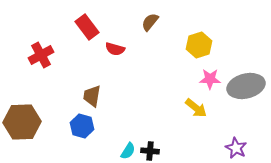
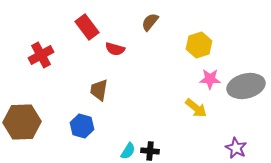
brown trapezoid: moved 7 px right, 6 px up
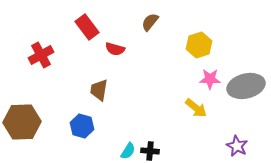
purple star: moved 1 px right, 2 px up
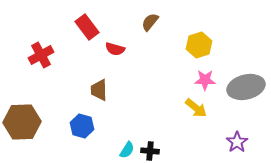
pink star: moved 5 px left, 1 px down
gray ellipse: moved 1 px down
brown trapezoid: rotated 10 degrees counterclockwise
purple star: moved 4 px up; rotated 10 degrees clockwise
cyan semicircle: moved 1 px left, 1 px up
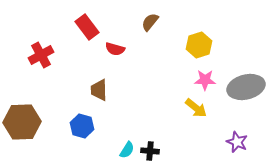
purple star: rotated 15 degrees counterclockwise
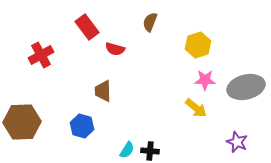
brown semicircle: rotated 18 degrees counterclockwise
yellow hexagon: moved 1 px left
brown trapezoid: moved 4 px right, 1 px down
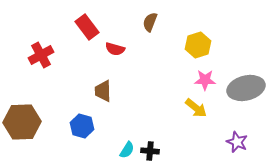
gray ellipse: moved 1 px down
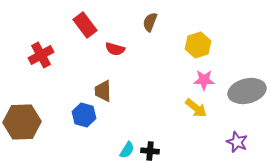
red rectangle: moved 2 px left, 2 px up
pink star: moved 1 px left
gray ellipse: moved 1 px right, 3 px down
blue hexagon: moved 2 px right, 11 px up
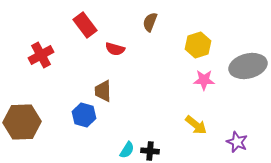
gray ellipse: moved 1 px right, 25 px up
yellow arrow: moved 17 px down
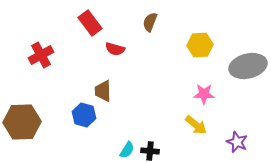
red rectangle: moved 5 px right, 2 px up
yellow hexagon: moved 2 px right; rotated 15 degrees clockwise
pink star: moved 14 px down
